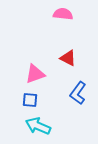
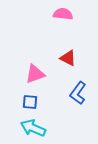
blue square: moved 2 px down
cyan arrow: moved 5 px left, 2 px down
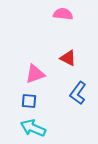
blue square: moved 1 px left, 1 px up
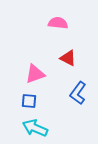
pink semicircle: moved 5 px left, 9 px down
cyan arrow: moved 2 px right
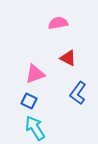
pink semicircle: rotated 18 degrees counterclockwise
blue square: rotated 21 degrees clockwise
cyan arrow: rotated 35 degrees clockwise
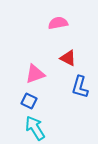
blue L-shape: moved 2 px right, 6 px up; rotated 20 degrees counterclockwise
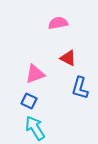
blue L-shape: moved 1 px down
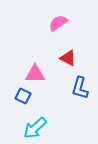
pink semicircle: rotated 24 degrees counterclockwise
pink triangle: rotated 20 degrees clockwise
blue square: moved 6 px left, 5 px up
cyan arrow: rotated 100 degrees counterclockwise
